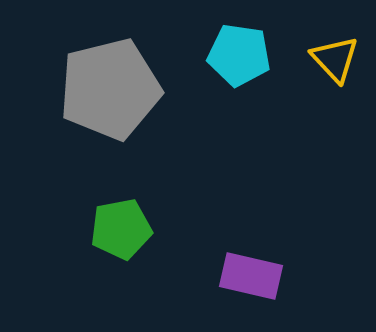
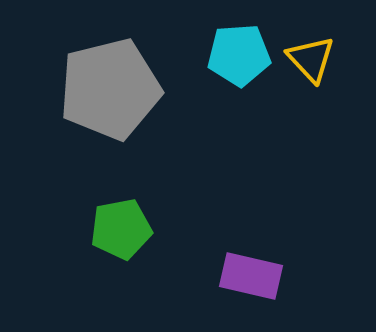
cyan pentagon: rotated 12 degrees counterclockwise
yellow triangle: moved 24 px left
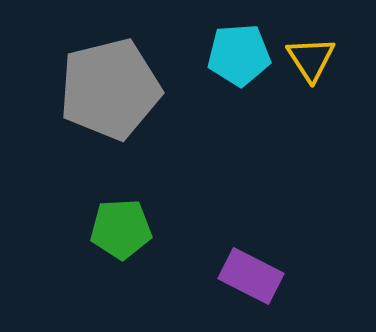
yellow triangle: rotated 10 degrees clockwise
green pentagon: rotated 8 degrees clockwise
purple rectangle: rotated 14 degrees clockwise
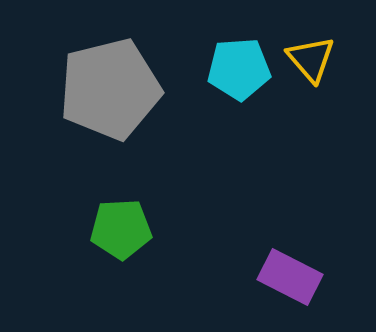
cyan pentagon: moved 14 px down
yellow triangle: rotated 8 degrees counterclockwise
purple rectangle: moved 39 px right, 1 px down
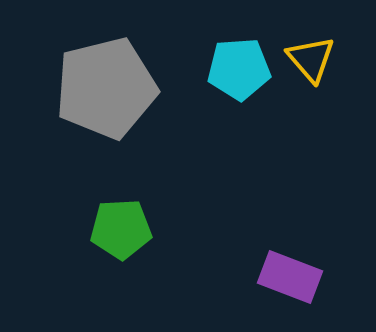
gray pentagon: moved 4 px left, 1 px up
purple rectangle: rotated 6 degrees counterclockwise
